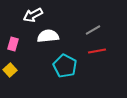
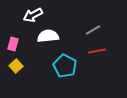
yellow square: moved 6 px right, 4 px up
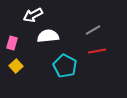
pink rectangle: moved 1 px left, 1 px up
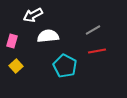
pink rectangle: moved 2 px up
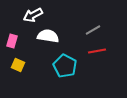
white semicircle: rotated 15 degrees clockwise
yellow square: moved 2 px right, 1 px up; rotated 24 degrees counterclockwise
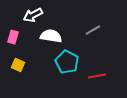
white semicircle: moved 3 px right
pink rectangle: moved 1 px right, 4 px up
red line: moved 25 px down
cyan pentagon: moved 2 px right, 4 px up
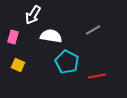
white arrow: rotated 30 degrees counterclockwise
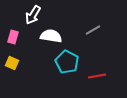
yellow square: moved 6 px left, 2 px up
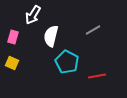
white semicircle: rotated 85 degrees counterclockwise
